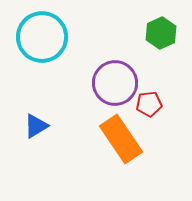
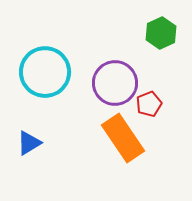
cyan circle: moved 3 px right, 35 px down
red pentagon: rotated 15 degrees counterclockwise
blue triangle: moved 7 px left, 17 px down
orange rectangle: moved 2 px right, 1 px up
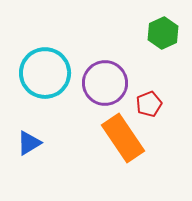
green hexagon: moved 2 px right
cyan circle: moved 1 px down
purple circle: moved 10 px left
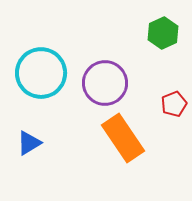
cyan circle: moved 4 px left
red pentagon: moved 25 px right
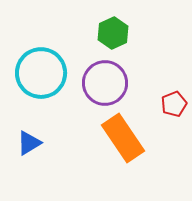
green hexagon: moved 50 px left
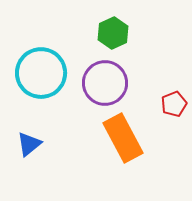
orange rectangle: rotated 6 degrees clockwise
blue triangle: moved 1 px down; rotated 8 degrees counterclockwise
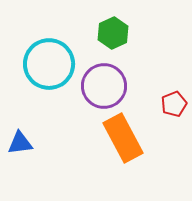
cyan circle: moved 8 px right, 9 px up
purple circle: moved 1 px left, 3 px down
blue triangle: moved 9 px left, 1 px up; rotated 32 degrees clockwise
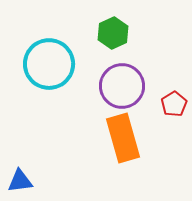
purple circle: moved 18 px right
red pentagon: rotated 10 degrees counterclockwise
orange rectangle: rotated 12 degrees clockwise
blue triangle: moved 38 px down
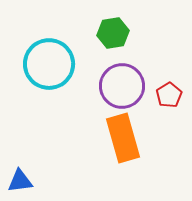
green hexagon: rotated 16 degrees clockwise
red pentagon: moved 5 px left, 9 px up
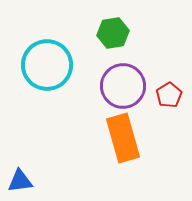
cyan circle: moved 2 px left, 1 px down
purple circle: moved 1 px right
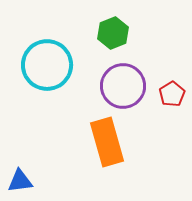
green hexagon: rotated 12 degrees counterclockwise
red pentagon: moved 3 px right, 1 px up
orange rectangle: moved 16 px left, 4 px down
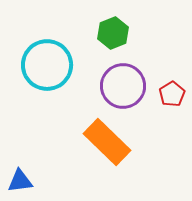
orange rectangle: rotated 30 degrees counterclockwise
